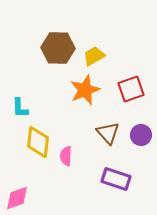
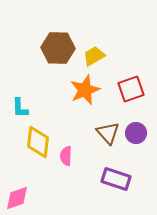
purple circle: moved 5 px left, 2 px up
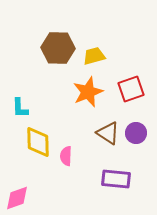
yellow trapezoid: rotated 15 degrees clockwise
orange star: moved 3 px right, 2 px down
brown triangle: rotated 15 degrees counterclockwise
yellow diamond: rotated 8 degrees counterclockwise
purple rectangle: rotated 12 degrees counterclockwise
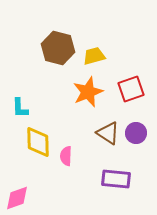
brown hexagon: rotated 12 degrees clockwise
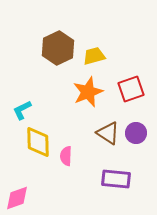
brown hexagon: rotated 20 degrees clockwise
cyan L-shape: moved 2 px right, 2 px down; rotated 65 degrees clockwise
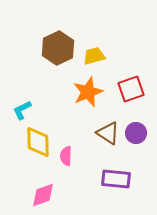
pink diamond: moved 26 px right, 3 px up
